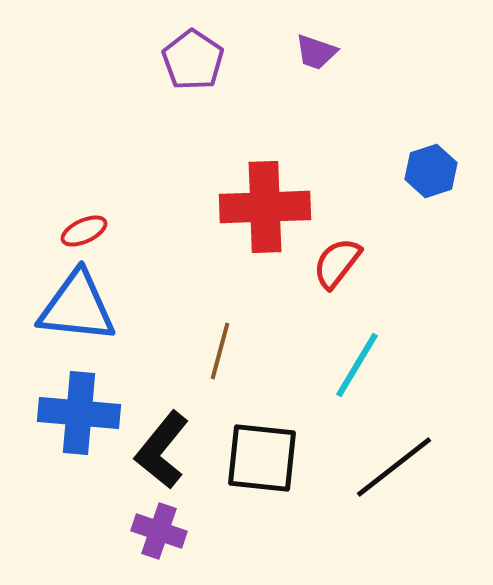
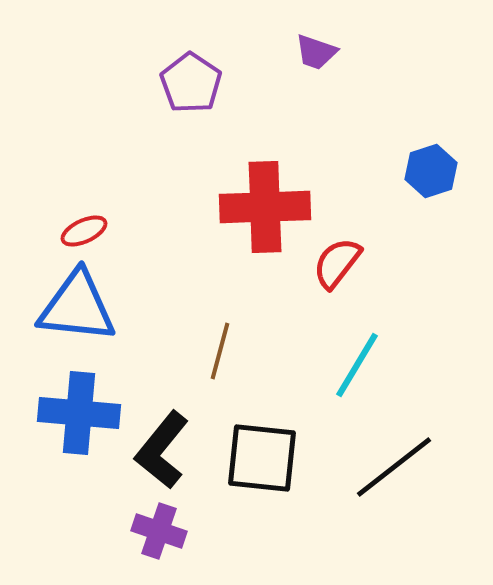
purple pentagon: moved 2 px left, 23 px down
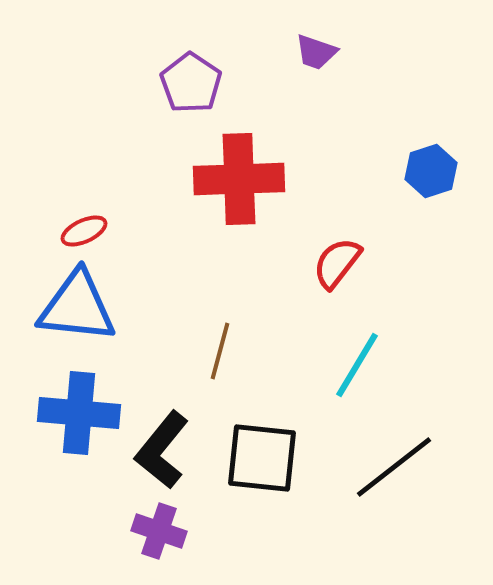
red cross: moved 26 px left, 28 px up
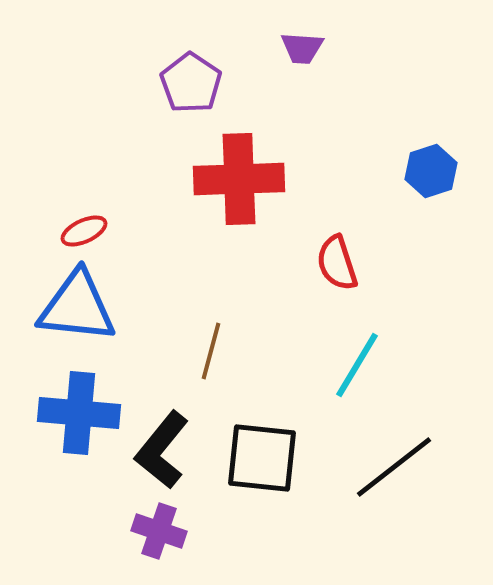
purple trapezoid: moved 14 px left, 4 px up; rotated 15 degrees counterclockwise
red semicircle: rotated 56 degrees counterclockwise
brown line: moved 9 px left
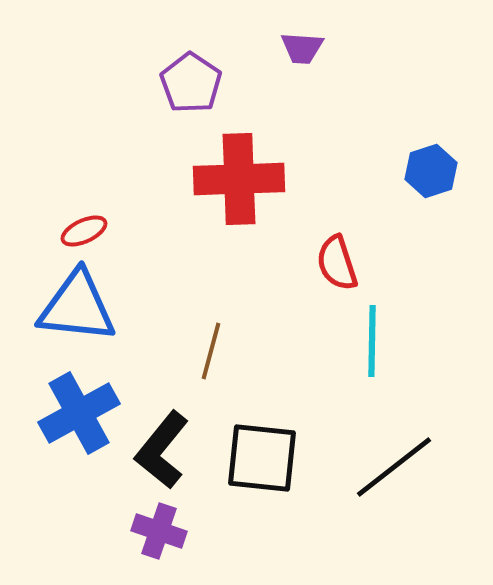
cyan line: moved 15 px right, 24 px up; rotated 30 degrees counterclockwise
blue cross: rotated 34 degrees counterclockwise
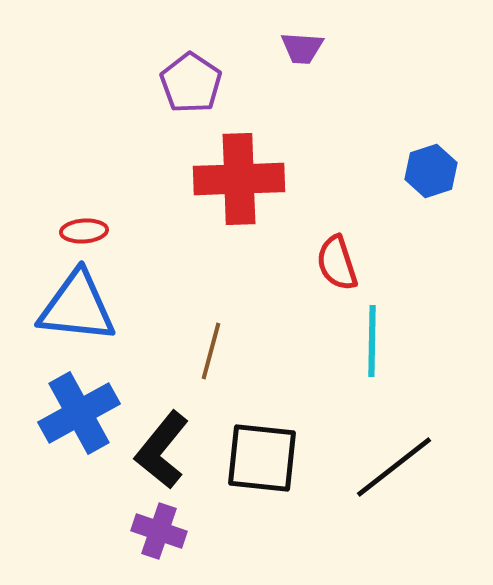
red ellipse: rotated 21 degrees clockwise
